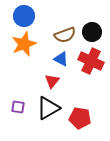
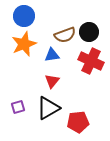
black circle: moved 3 px left
blue triangle: moved 9 px left, 4 px up; rotated 35 degrees counterclockwise
purple square: rotated 24 degrees counterclockwise
red pentagon: moved 2 px left, 4 px down; rotated 15 degrees counterclockwise
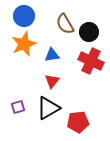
brown semicircle: moved 11 px up; rotated 80 degrees clockwise
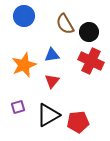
orange star: moved 21 px down
black triangle: moved 7 px down
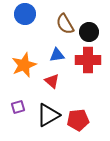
blue circle: moved 1 px right, 2 px up
blue triangle: moved 5 px right
red cross: moved 3 px left, 1 px up; rotated 25 degrees counterclockwise
red triangle: rotated 28 degrees counterclockwise
red pentagon: moved 2 px up
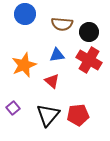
brown semicircle: moved 3 px left; rotated 55 degrees counterclockwise
red cross: moved 1 px right; rotated 30 degrees clockwise
purple square: moved 5 px left, 1 px down; rotated 24 degrees counterclockwise
black triangle: rotated 20 degrees counterclockwise
red pentagon: moved 5 px up
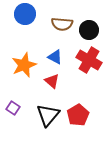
black circle: moved 2 px up
blue triangle: moved 2 px left, 2 px down; rotated 35 degrees clockwise
purple square: rotated 16 degrees counterclockwise
red pentagon: rotated 25 degrees counterclockwise
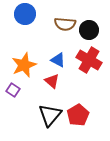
brown semicircle: moved 3 px right
blue triangle: moved 3 px right, 3 px down
purple square: moved 18 px up
black triangle: moved 2 px right
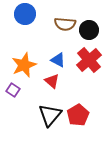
red cross: rotated 20 degrees clockwise
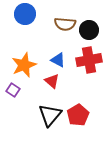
red cross: rotated 30 degrees clockwise
